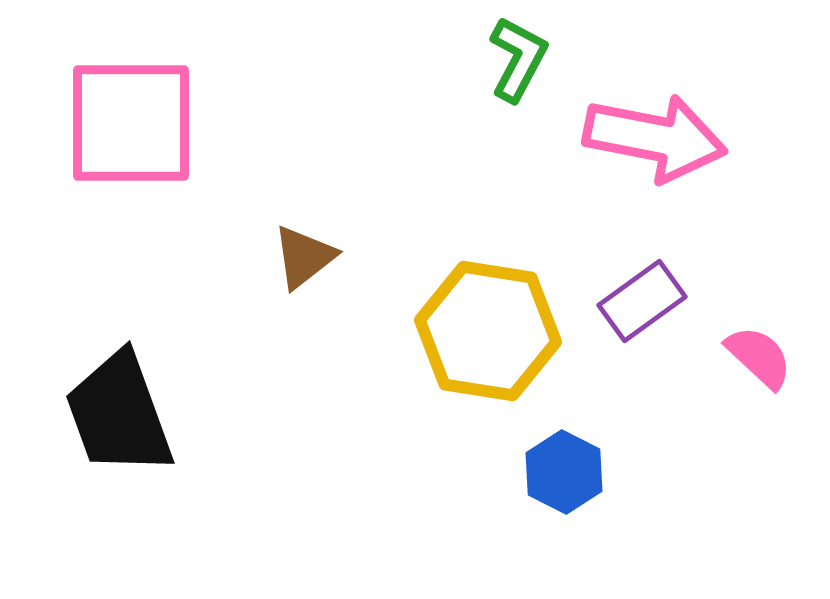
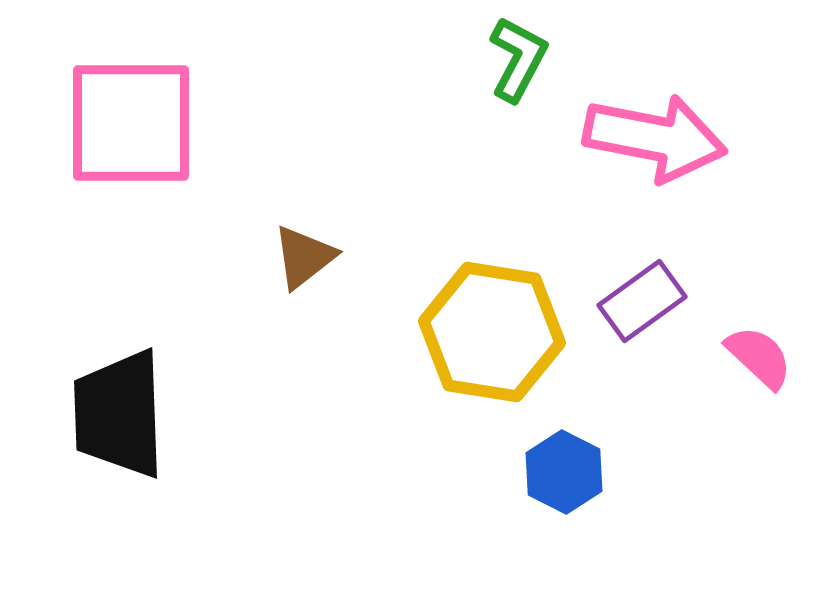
yellow hexagon: moved 4 px right, 1 px down
black trapezoid: rotated 18 degrees clockwise
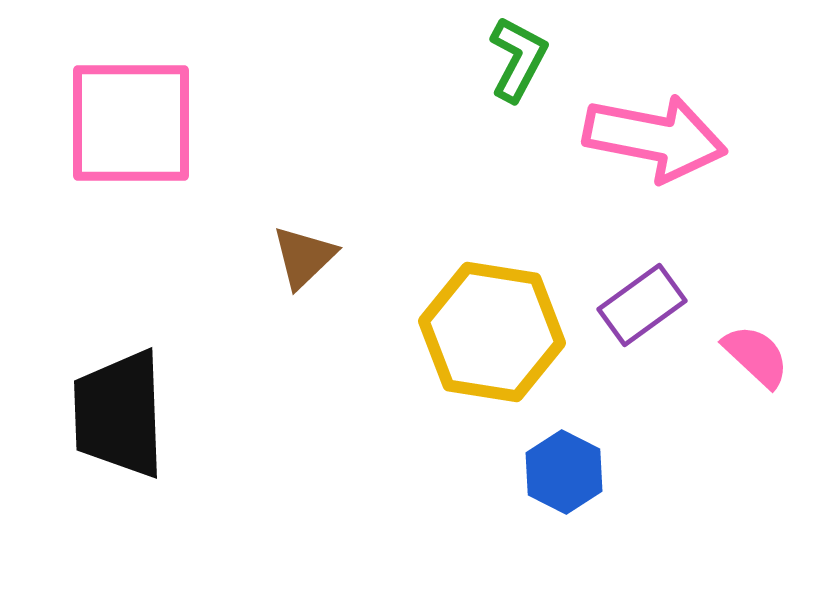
brown triangle: rotated 6 degrees counterclockwise
purple rectangle: moved 4 px down
pink semicircle: moved 3 px left, 1 px up
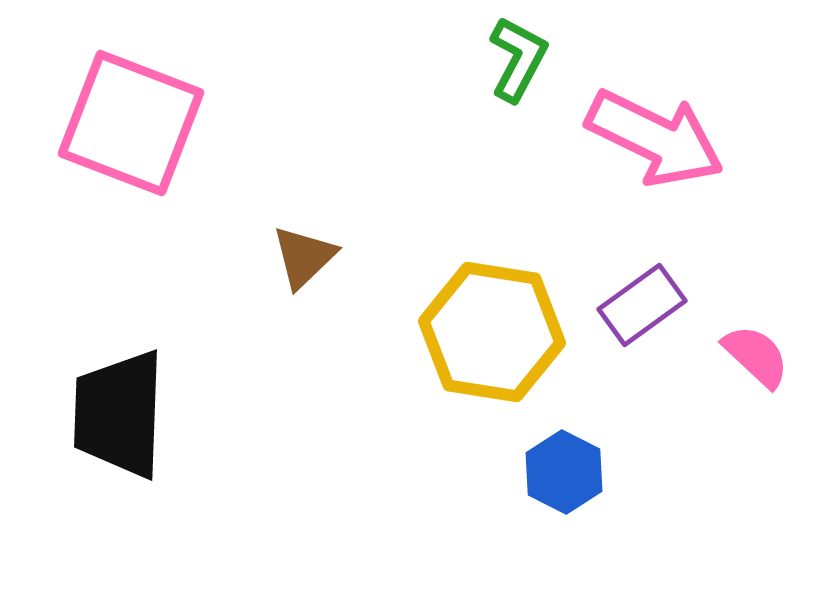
pink square: rotated 21 degrees clockwise
pink arrow: rotated 15 degrees clockwise
black trapezoid: rotated 4 degrees clockwise
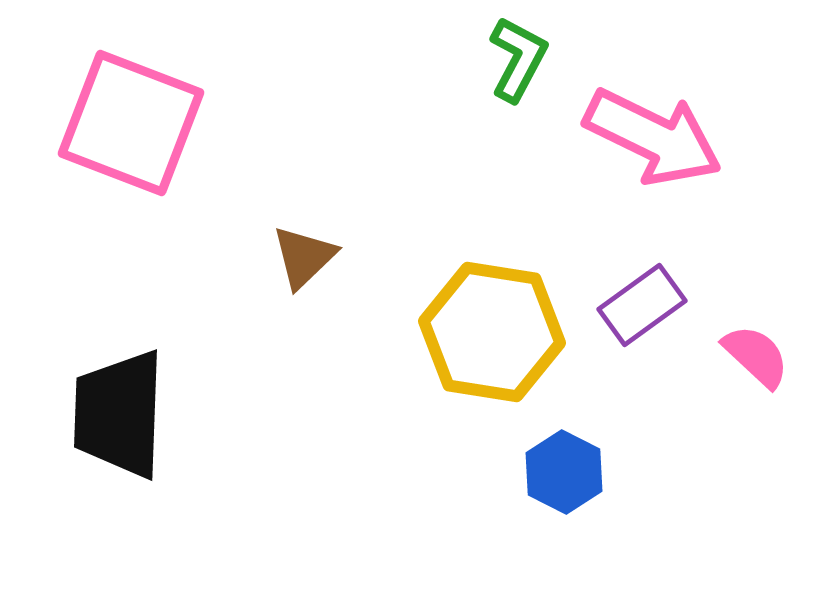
pink arrow: moved 2 px left, 1 px up
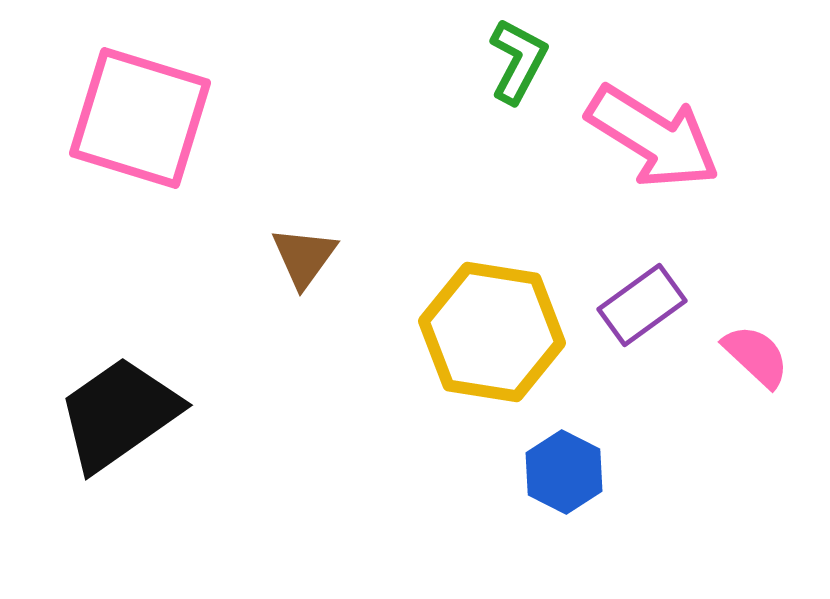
green L-shape: moved 2 px down
pink square: moved 9 px right, 5 px up; rotated 4 degrees counterclockwise
pink arrow: rotated 6 degrees clockwise
brown triangle: rotated 10 degrees counterclockwise
black trapezoid: rotated 53 degrees clockwise
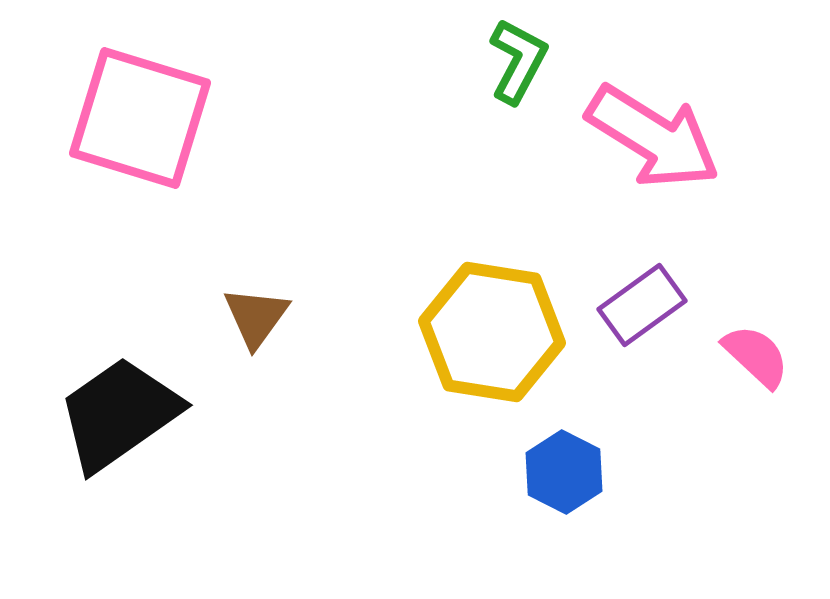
brown triangle: moved 48 px left, 60 px down
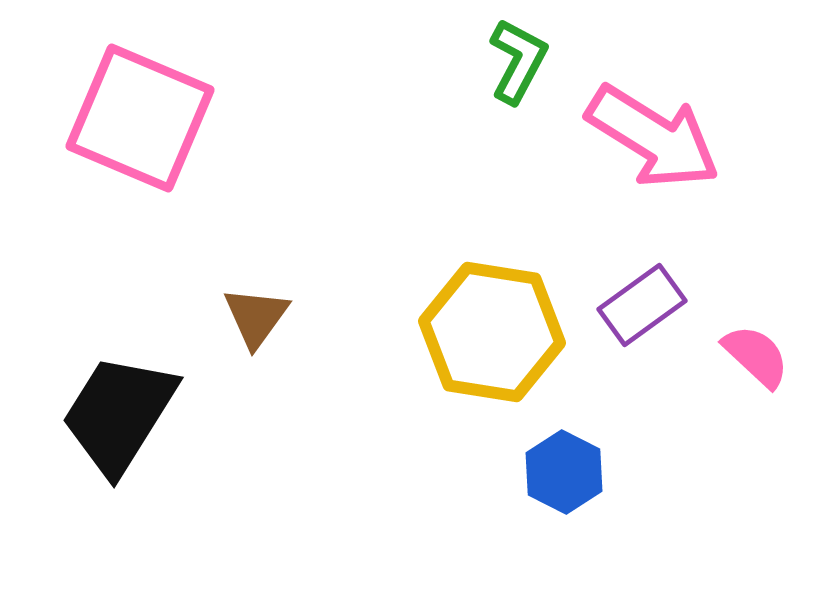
pink square: rotated 6 degrees clockwise
black trapezoid: rotated 23 degrees counterclockwise
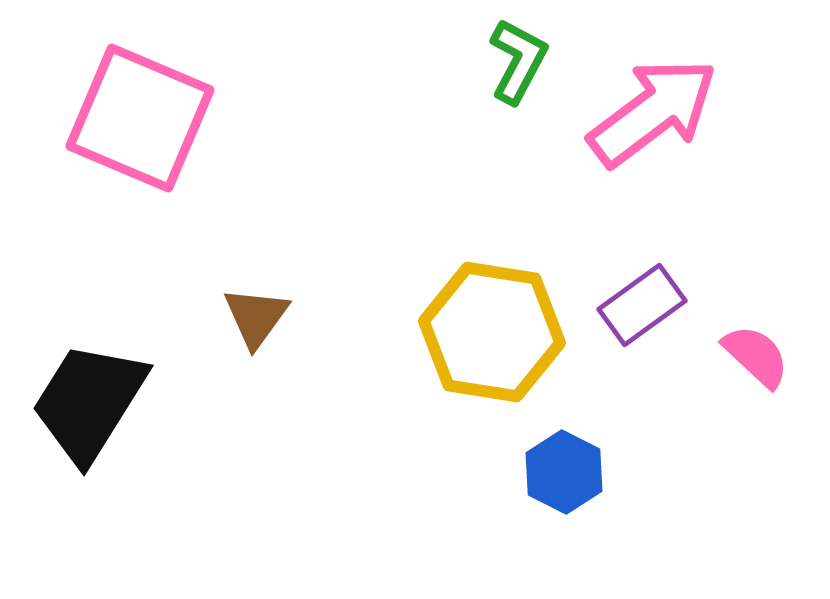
pink arrow: moved 25 px up; rotated 69 degrees counterclockwise
black trapezoid: moved 30 px left, 12 px up
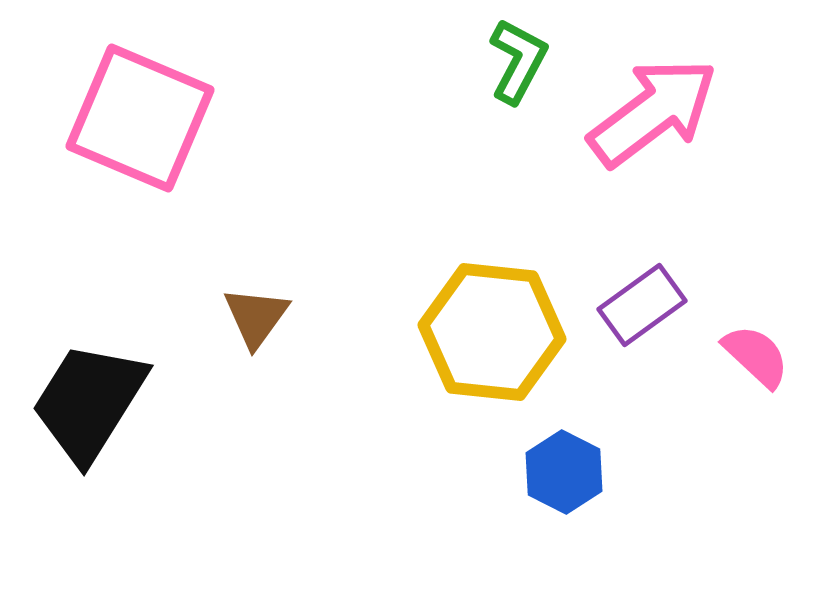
yellow hexagon: rotated 3 degrees counterclockwise
